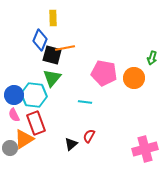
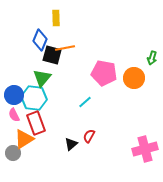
yellow rectangle: moved 3 px right
green triangle: moved 10 px left
cyan hexagon: moved 3 px down
cyan line: rotated 48 degrees counterclockwise
gray circle: moved 3 px right, 5 px down
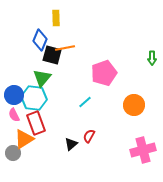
green arrow: rotated 16 degrees counterclockwise
pink pentagon: rotated 30 degrees counterclockwise
orange circle: moved 27 px down
pink cross: moved 2 px left, 1 px down
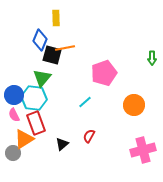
black triangle: moved 9 px left
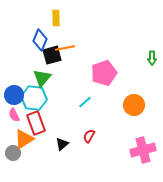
black square: rotated 30 degrees counterclockwise
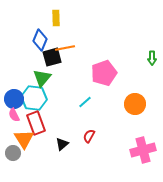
black square: moved 2 px down
blue circle: moved 4 px down
orange circle: moved 1 px right, 1 px up
orange triangle: rotated 30 degrees counterclockwise
